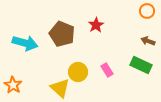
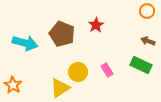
yellow triangle: rotated 45 degrees clockwise
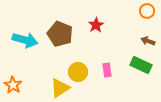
brown pentagon: moved 2 px left
cyan arrow: moved 3 px up
pink rectangle: rotated 24 degrees clockwise
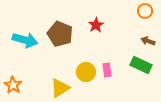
orange circle: moved 2 px left
yellow circle: moved 8 px right
